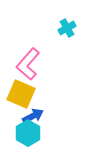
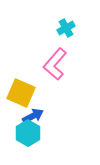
cyan cross: moved 1 px left
pink L-shape: moved 27 px right
yellow square: moved 1 px up
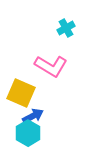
pink L-shape: moved 4 px left, 2 px down; rotated 100 degrees counterclockwise
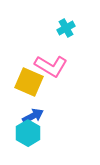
yellow square: moved 8 px right, 11 px up
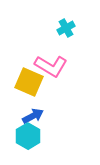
cyan hexagon: moved 3 px down
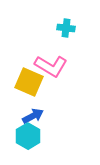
cyan cross: rotated 36 degrees clockwise
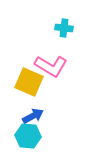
cyan cross: moved 2 px left
cyan hexagon: rotated 25 degrees counterclockwise
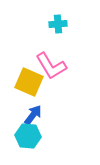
cyan cross: moved 6 px left, 4 px up; rotated 12 degrees counterclockwise
pink L-shape: rotated 28 degrees clockwise
blue arrow: moved 1 px up; rotated 25 degrees counterclockwise
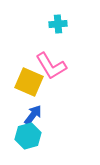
cyan hexagon: rotated 20 degrees counterclockwise
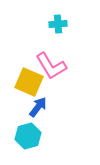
blue arrow: moved 5 px right, 8 px up
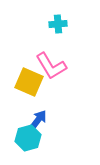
blue arrow: moved 13 px down
cyan hexagon: moved 2 px down
